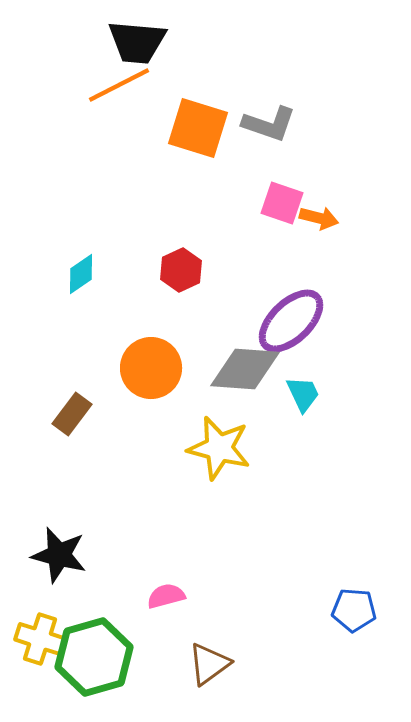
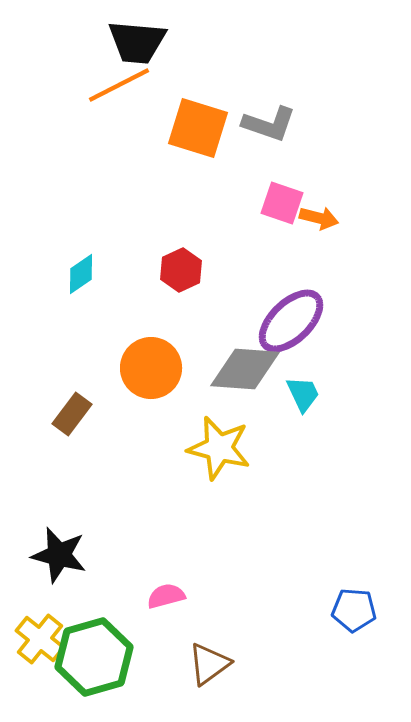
yellow cross: rotated 21 degrees clockwise
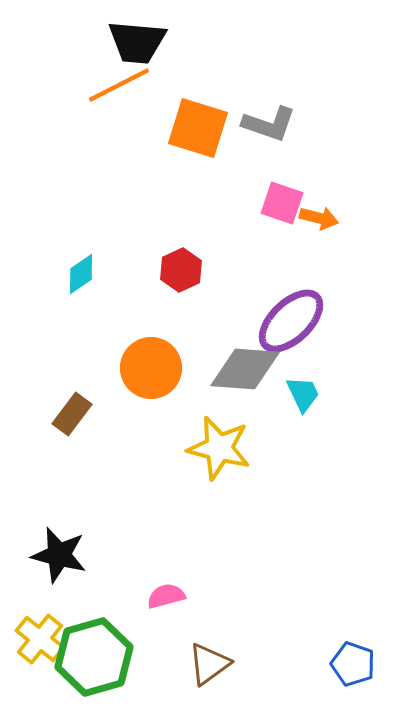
blue pentagon: moved 1 px left, 54 px down; rotated 15 degrees clockwise
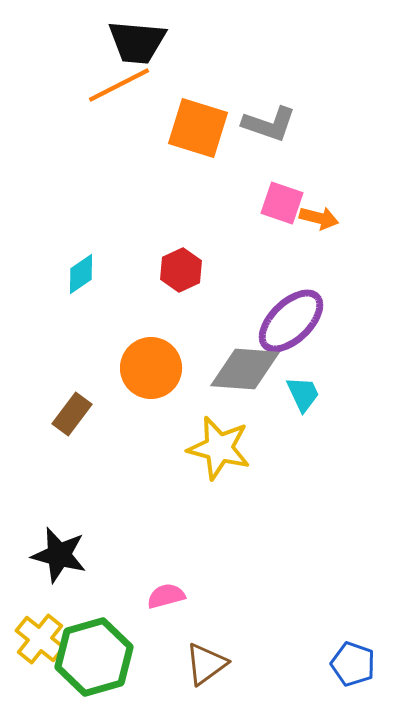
brown triangle: moved 3 px left
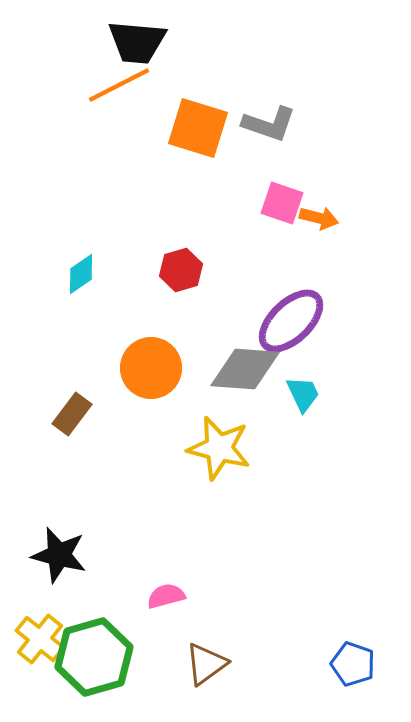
red hexagon: rotated 9 degrees clockwise
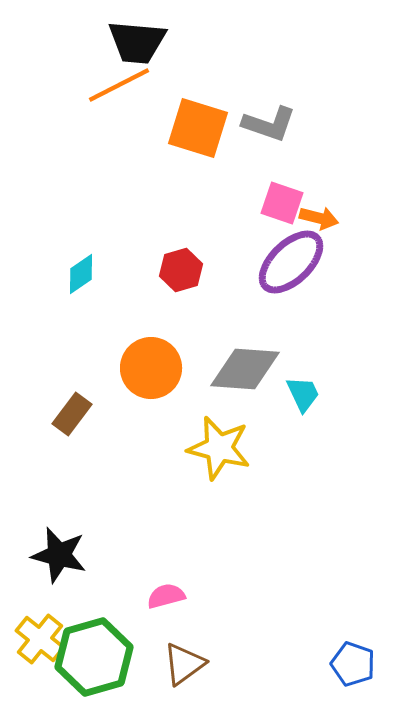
purple ellipse: moved 59 px up
brown triangle: moved 22 px left
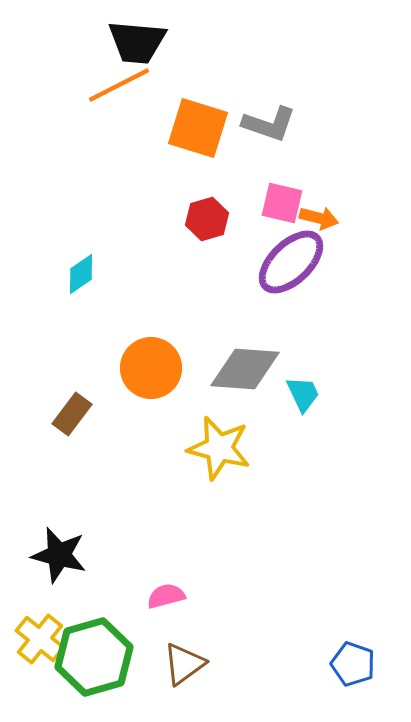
pink square: rotated 6 degrees counterclockwise
red hexagon: moved 26 px right, 51 px up
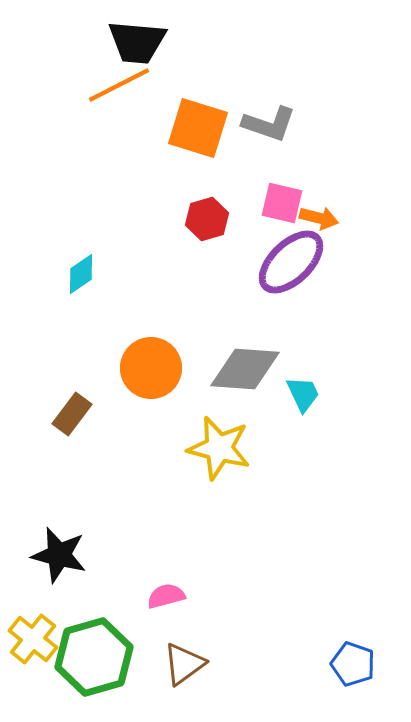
yellow cross: moved 7 px left
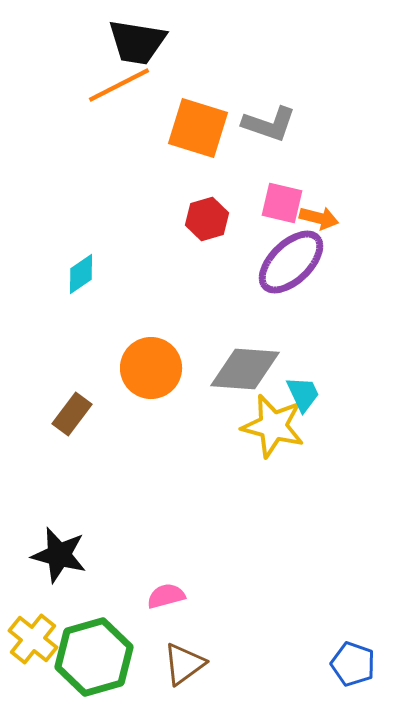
black trapezoid: rotated 4 degrees clockwise
yellow star: moved 54 px right, 22 px up
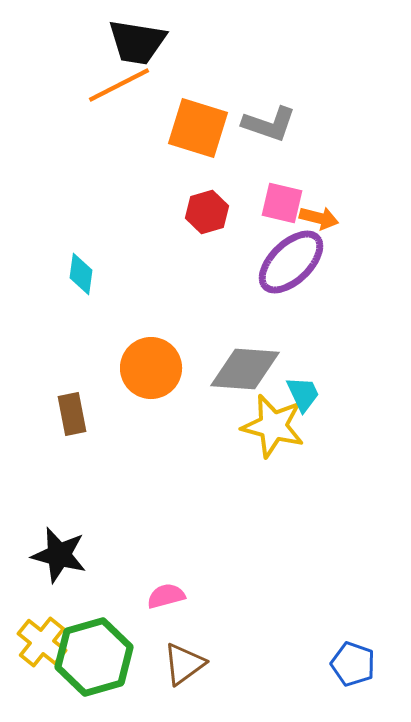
red hexagon: moved 7 px up
cyan diamond: rotated 48 degrees counterclockwise
brown rectangle: rotated 48 degrees counterclockwise
yellow cross: moved 9 px right, 3 px down
